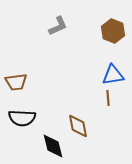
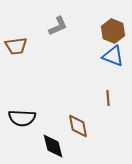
blue triangle: moved 19 px up; rotated 30 degrees clockwise
brown trapezoid: moved 36 px up
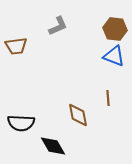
brown hexagon: moved 2 px right, 2 px up; rotated 15 degrees counterclockwise
blue triangle: moved 1 px right
black semicircle: moved 1 px left, 5 px down
brown diamond: moved 11 px up
black diamond: rotated 16 degrees counterclockwise
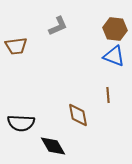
brown line: moved 3 px up
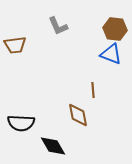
gray L-shape: rotated 90 degrees clockwise
brown trapezoid: moved 1 px left, 1 px up
blue triangle: moved 3 px left, 2 px up
brown line: moved 15 px left, 5 px up
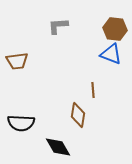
gray L-shape: rotated 110 degrees clockwise
brown trapezoid: moved 2 px right, 16 px down
brown diamond: rotated 20 degrees clockwise
black diamond: moved 5 px right, 1 px down
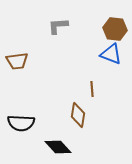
brown line: moved 1 px left, 1 px up
black diamond: rotated 12 degrees counterclockwise
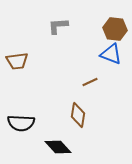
brown line: moved 2 px left, 7 px up; rotated 70 degrees clockwise
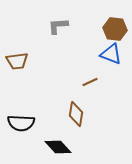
brown diamond: moved 2 px left, 1 px up
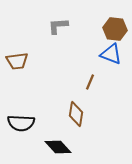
brown line: rotated 42 degrees counterclockwise
